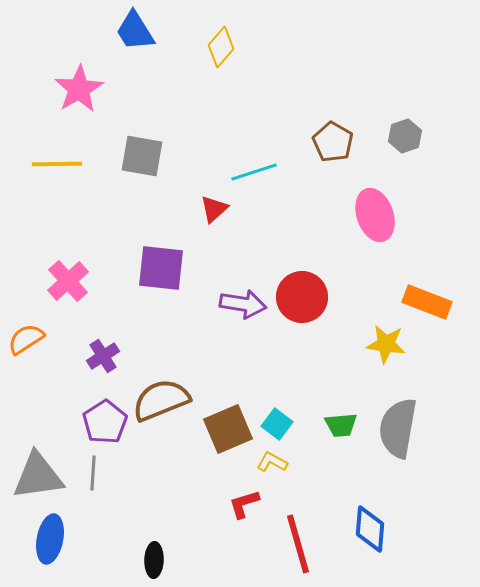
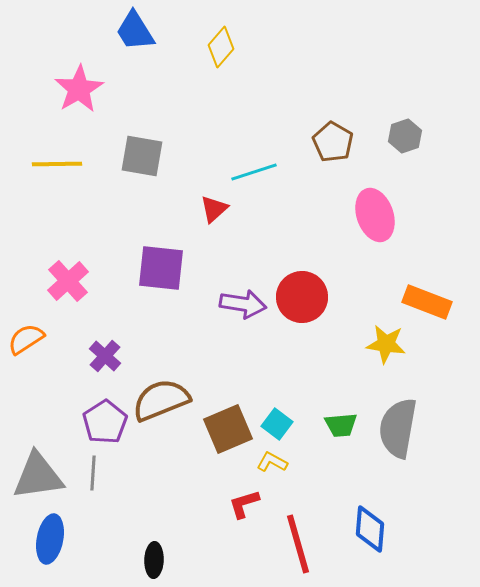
purple cross: moved 2 px right; rotated 16 degrees counterclockwise
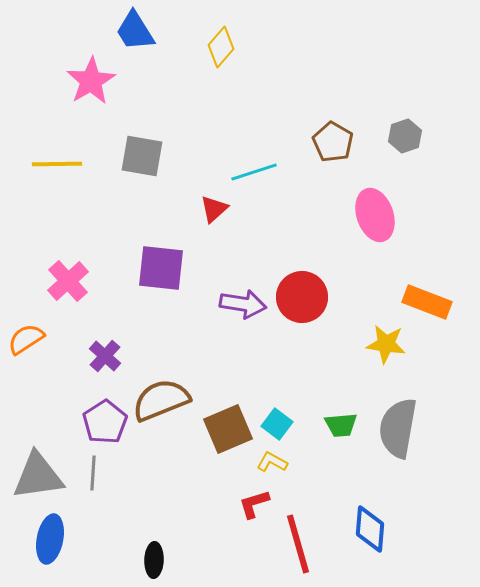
pink star: moved 12 px right, 8 px up
red L-shape: moved 10 px right
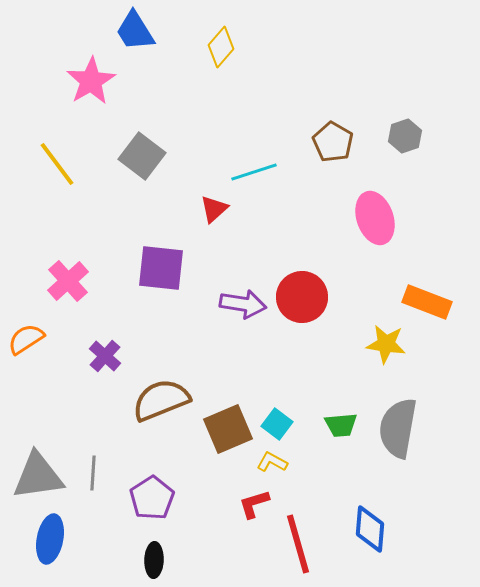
gray square: rotated 27 degrees clockwise
yellow line: rotated 54 degrees clockwise
pink ellipse: moved 3 px down
purple pentagon: moved 47 px right, 76 px down
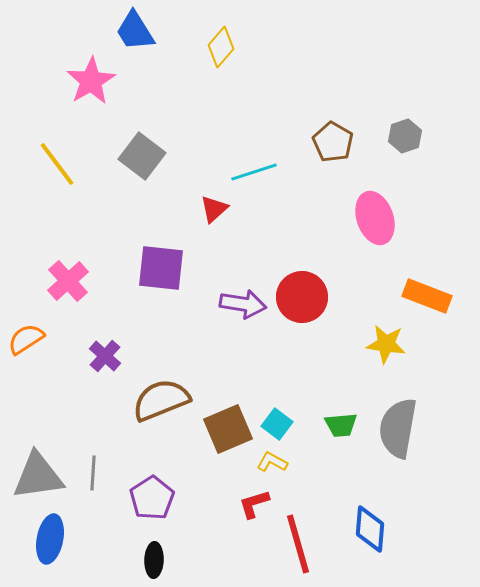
orange rectangle: moved 6 px up
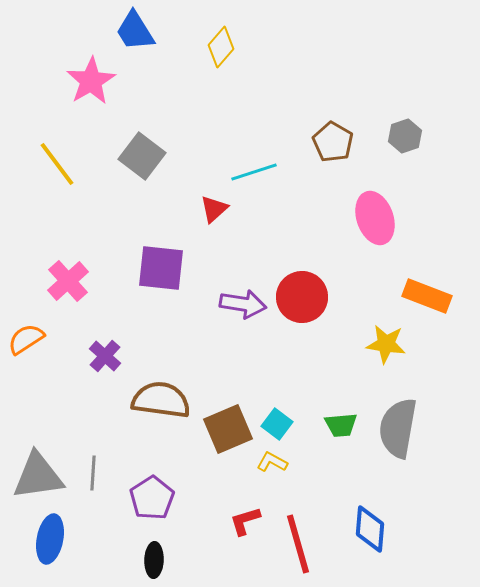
brown semicircle: rotated 30 degrees clockwise
red L-shape: moved 9 px left, 17 px down
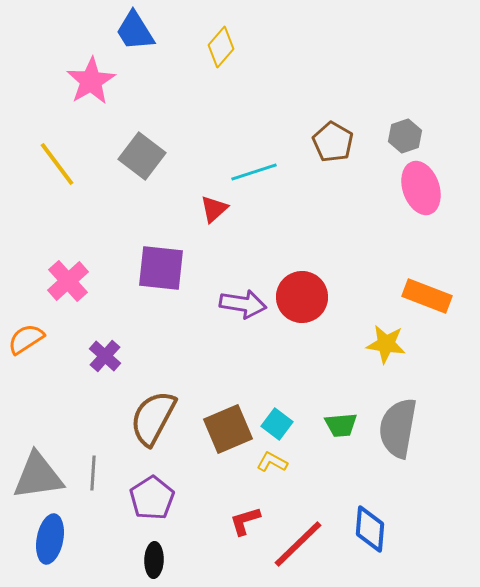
pink ellipse: moved 46 px right, 30 px up
brown semicircle: moved 8 px left, 18 px down; rotated 70 degrees counterclockwise
red line: rotated 62 degrees clockwise
